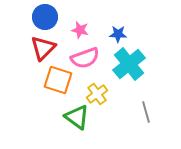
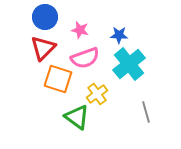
blue star: moved 1 px right, 1 px down
orange square: moved 1 px up
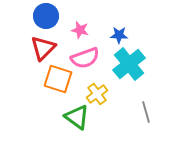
blue circle: moved 1 px right, 1 px up
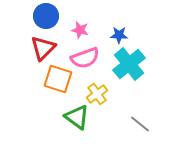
gray line: moved 6 px left, 12 px down; rotated 35 degrees counterclockwise
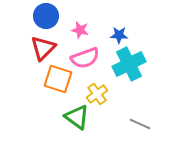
cyan cross: rotated 12 degrees clockwise
gray line: rotated 15 degrees counterclockwise
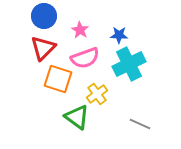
blue circle: moved 2 px left
pink star: rotated 18 degrees clockwise
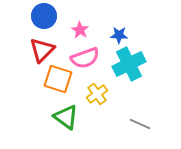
red triangle: moved 1 px left, 2 px down
green triangle: moved 11 px left
